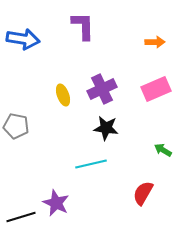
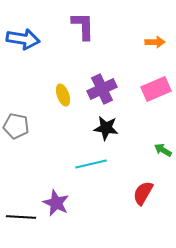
black line: rotated 20 degrees clockwise
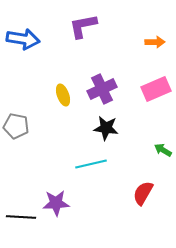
purple L-shape: rotated 100 degrees counterclockwise
purple star: rotated 28 degrees counterclockwise
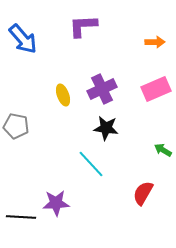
purple L-shape: rotated 8 degrees clockwise
blue arrow: rotated 40 degrees clockwise
cyan line: rotated 60 degrees clockwise
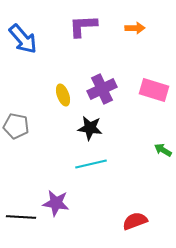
orange arrow: moved 20 px left, 14 px up
pink rectangle: moved 2 px left, 1 px down; rotated 40 degrees clockwise
black star: moved 16 px left
cyan line: rotated 60 degrees counterclockwise
red semicircle: moved 8 px left, 28 px down; rotated 40 degrees clockwise
purple star: rotated 12 degrees clockwise
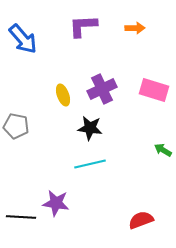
cyan line: moved 1 px left
red semicircle: moved 6 px right, 1 px up
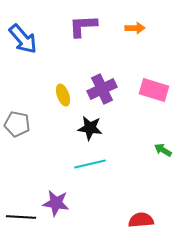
gray pentagon: moved 1 px right, 2 px up
red semicircle: rotated 15 degrees clockwise
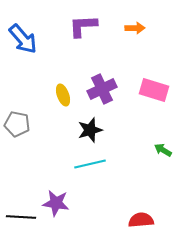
black star: moved 2 px down; rotated 25 degrees counterclockwise
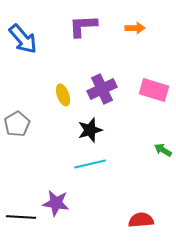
gray pentagon: rotated 30 degrees clockwise
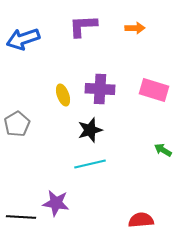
blue arrow: rotated 112 degrees clockwise
purple cross: moved 2 px left; rotated 28 degrees clockwise
